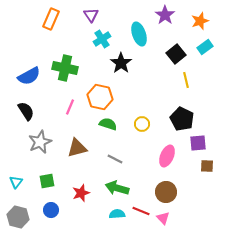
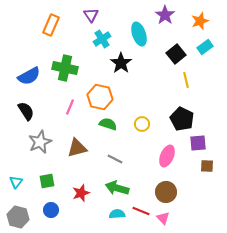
orange rectangle: moved 6 px down
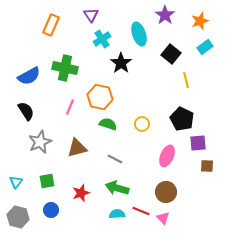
black square: moved 5 px left; rotated 12 degrees counterclockwise
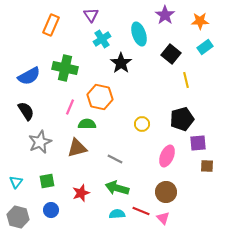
orange star: rotated 18 degrees clockwise
black pentagon: rotated 30 degrees clockwise
green semicircle: moved 21 px left; rotated 18 degrees counterclockwise
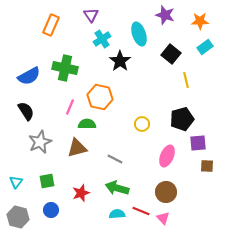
purple star: rotated 18 degrees counterclockwise
black star: moved 1 px left, 2 px up
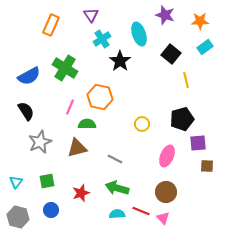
green cross: rotated 20 degrees clockwise
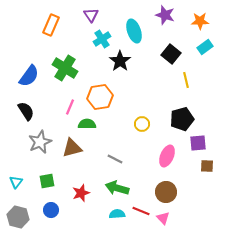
cyan ellipse: moved 5 px left, 3 px up
blue semicircle: rotated 25 degrees counterclockwise
orange hexagon: rotated 20 degrees counterclockwise
brown triangle: moved 5 px left
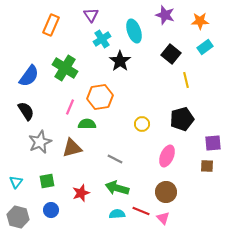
purple square: moved 15 px right
